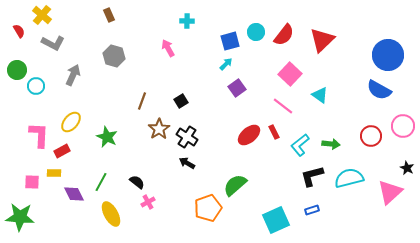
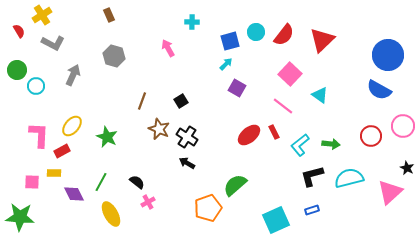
yellow cross at (42, 15): rotated 18 degrees clockwise
cyan cross at (187, 21): moved 5 px right, 1 px down
purple square at (237, 88): rotated 24 degrees counterclockwise
yellow ellipse at (71, 122): moved 1 px right, 4 px down
brown star at (159, 129): rotated 15 degrees counterclockwise
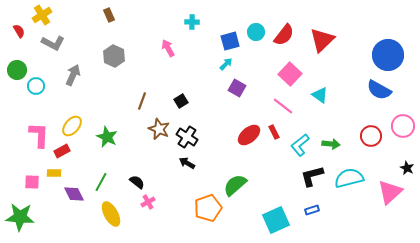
gray hexagon at (114, 56): rotated 10 degrees clockwise
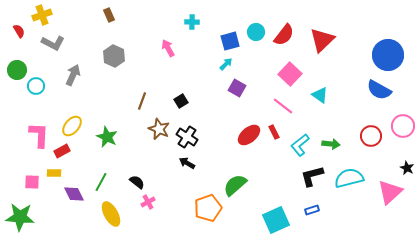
yellow cross at (42, 15): rotated 12 degrees clockwise
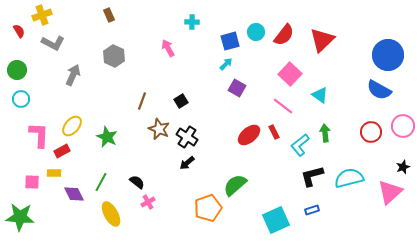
cyan circle at (36, 86): moved 15 px left, 13 px down
red circle at (371, 136): moved 4 px up
green arrow at (331, 144): moved 6 px left, 11 px up; rotated 102 degrees counterclockwise
black arrow at (187, 163): rotated 70 degrees counterclockwise
black star at (407, 168): moved 4 px left, 1 px up; rotated 24 degrees clockwise
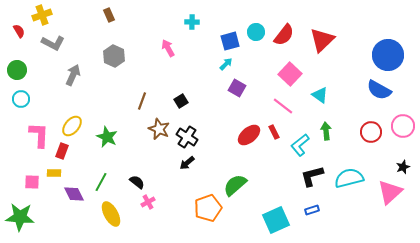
green arrow at (325, 133): moved 1 px right, 2 px up
red rectangle at (62, 151): rotated 42 degrees counterclockwise
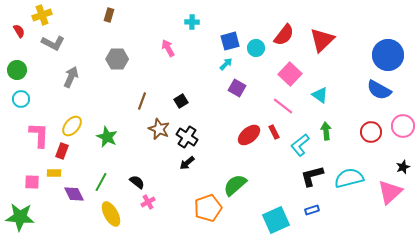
brown rectangle at (109, 15): rotated 40 degrees clockwise
cyan circle at (256, 32): moved 16 px down
gray hexagon at (114, 56): moved 3 px right, 3 px down; rotated 25 degrees counterclockwise
gray arrow at (73, 75): moved 2 px left, 2 px down
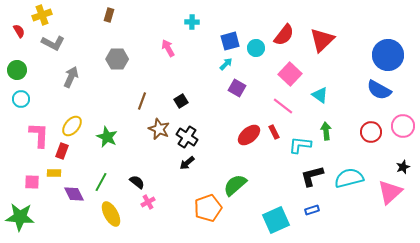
cyan L-shape at (300, 145): rotated 45 degrees clockwise
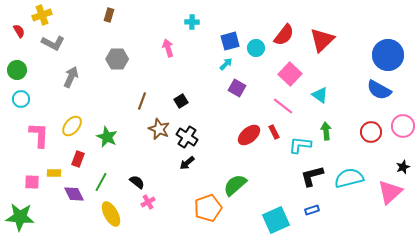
pink arrow at (168, 48): rotated 12 degrees clockwise
red rectangle at (62, 151): moved 16 px right, 8 px down
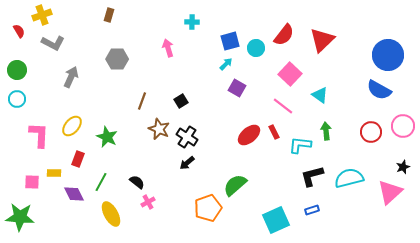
cyan circle at (21, 99): moved 4 px left
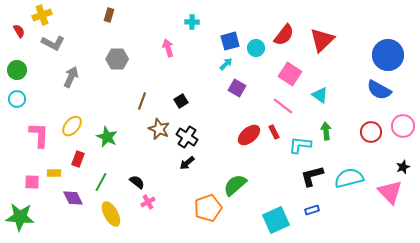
pink square at (290, 74): rotated 10 degrees counterclockwise
pink triangle at (390, 192): rotated 32 degrees counterclockwise
purple diamond at (74, 194): moved 1 px left, 4 px down
